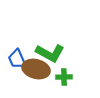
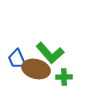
green L-shape: rotated 20 degrees clockwise
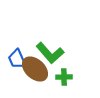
brown ellipse: moved 1 px left; rotated 28 degrees clockwise
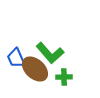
blue trapezoid: moved 1 px left, 1 px up
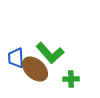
blue trapezoid: rotated 20 degrees clockwise
green cross: moved 7 px right, 2 px down
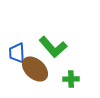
green L-shape: moved 3 px right, 6 px up
blue trapezoid: moved 1 px right, 5 px up
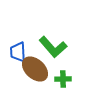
blue trapezoid: moved 1 px right, 1 px up
green cross: moved 8 px left
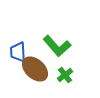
green L-shape: moved 4 px right, 1 px up
green cross: moved 2 px right, 4 px up; rotated 35 degrees counterclockwise
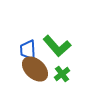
blue trapezoid: moved 10 px right, 2 px up
green cross: moved 3 px left, 1 px up
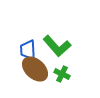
green cross: rotated 28 degrees counterclockwise
